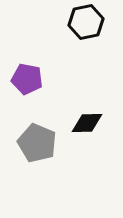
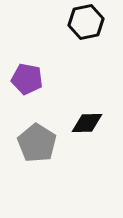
gray pentagon: rotated 9 degrees clockwise
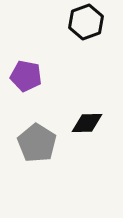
black hexagon: rotated 8 degrees counterclockwise
purple pentagon: moved 1 px left, 3 px up
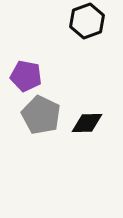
black hexagon: moved 1 px right, 1 px up
gray pentagon: moved 4 px right, 28 px up; rotated 6 degrees counterclockwise
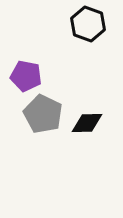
black hexagon: moved 1 px right, 3 px down; rotated 20 degrees counterclockwise
gray pentagon: moved 2 px right, 1 px up
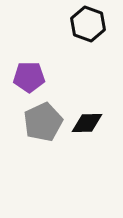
purple pentagon: moved 3 px right, 1 px down; rotated 12 degrees counterclockwise
gray pentagon: moved 8 px down; rotated 21 degrees clockwise
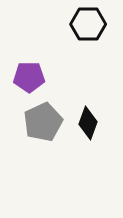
black hexagon: rotated 20 degrees counterclockwise
black diamond: moved 1 px right; rotated 68 degrees counterclockwise
